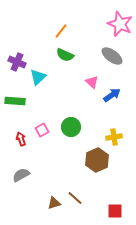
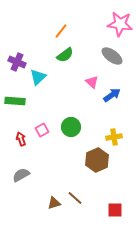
pink star: rotated 15 degrees counterclockwise
green semicircle: rotated 60 degrees counterclockwise
red square: moved 1 px up
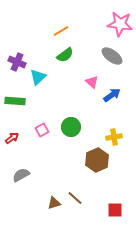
orange line: rotated 21 degrees clockwise
red arrow: moved 9 px left, 1 px up; rotated 72 degrees clockwise
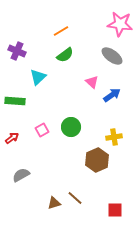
purple cross: moved 11 px up
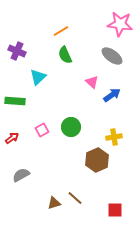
green semicircle: rotated 102 degrees clockwise
